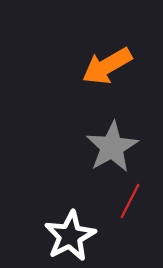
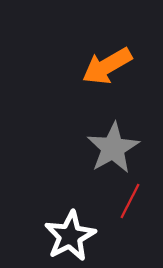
gray star: moved 1 px right, 1 px down
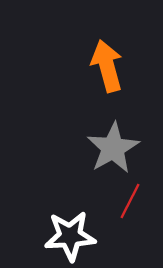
orange arrow: rotated 105 degrees clockwise
white star: rotated 24 degrees clockwise
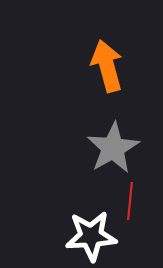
red line: rotated 21 degrees counterclockwise
white star: moved 21 px right
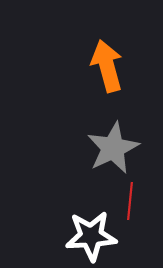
gray star: rotated 4 degrees clockwise
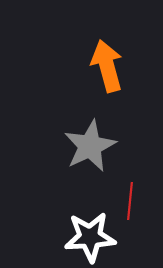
gray star: moved 23 px left, 2 px up
white star: moved 1 px left, 1 px down
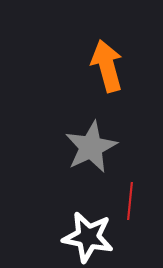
gray star: moved 1 px right, 1 px down
white star: moved 2 px left; rotated 15 degrees clockwise
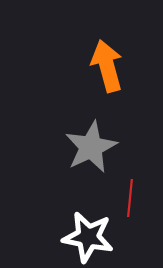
red line: moved 3 px up
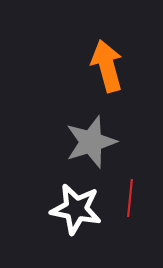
gray star: moved 5 px up; rotated 8 degrees clockwise
white star: moved 12 px left, 28 px up
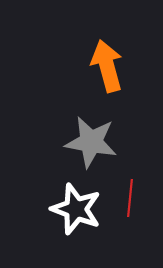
gray star: rotated 28 degrees clockwise
white star: rotated 9 degrees clockwise
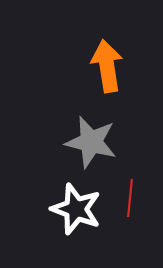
orange arrow: rotated 6 degrees clockwise
gray star: rotated 4 degrees clockwise
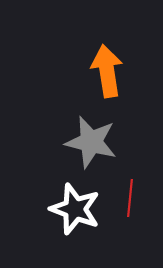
orange arrow: moved 5 px down
white star: moved 1 px left
